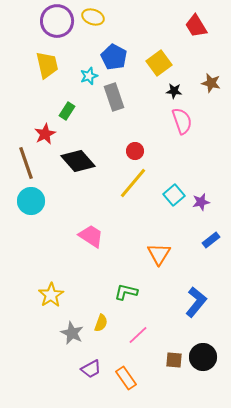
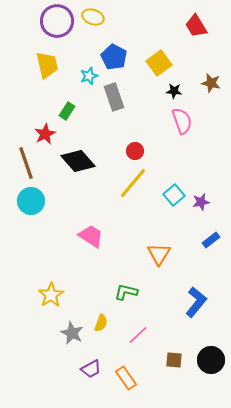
black circle: moved 8 px right, 3 px down
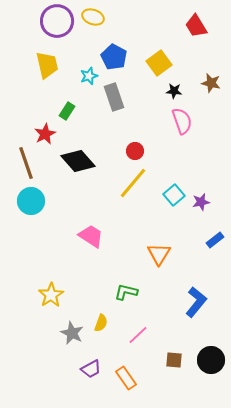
blue rectangle: moved 4 px right
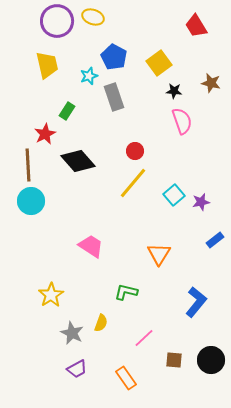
brown line: moved 2 px right, 2 px down; rotated 16 degrees clockwise
pink trapezoid: moved 10 px down
pink line: moved 6 px right, 3 px down
purple trapezoid: moved 14 px left
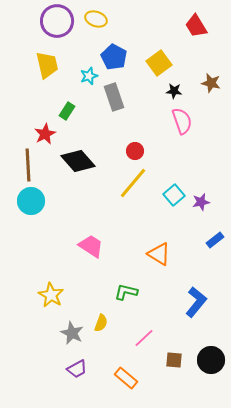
yellow ellipse: moved 3 px right, 2 px down
orange triangle: rotated 30 degrees counterclockwise
yellow star: rotated 10 degrees counterclockwise
orange rectangle: rotated 15 degrees counterclockwise
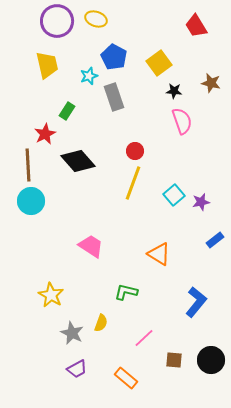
yellow line: rotated 20 degrees counterclockwise
